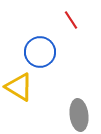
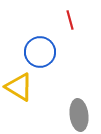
red line: moved 1 px left; rotated 18 degrees clockwise
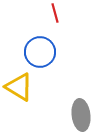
red line: moved 15 px left, 7 px up
gray ellipse: moved 2 px right
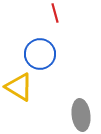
blue circle: moved 2 px down
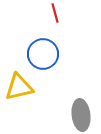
blue circle: moved 3 px right
yellow triangle: rotated 44 degrees counterclockwise
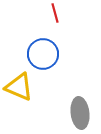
yellow triangle: rotated 36 degrees clockwise
gray ellipse: moved 1 px left, 2 px up
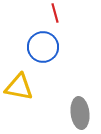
blue circle: moved 7 px up
yellow triangle: rotated 12 degrees counterclockwise
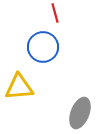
yellow triangle: rotated 16 degrees counterclockwise
gray ellipse: rotated 28 degrees clockwise
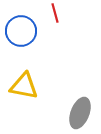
blue circle: moved 22 px left, 16 px up
yellow triangle: moved 5 px right, 1 px up; rotated 16 degrees clockwise
